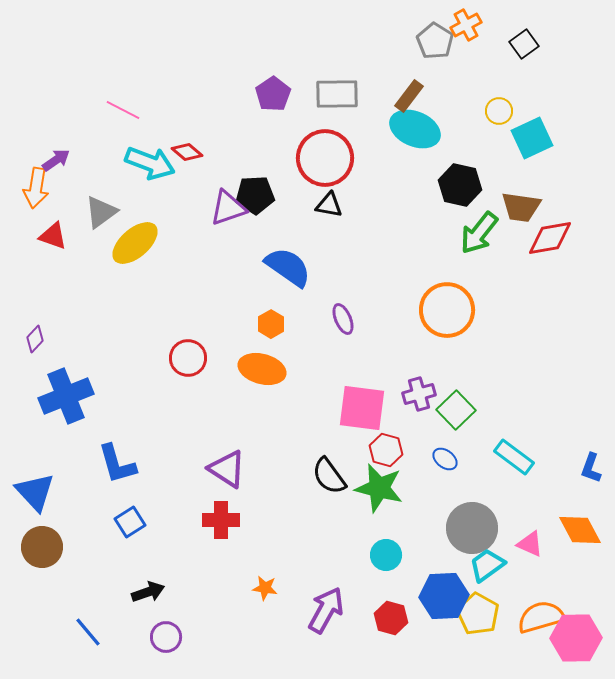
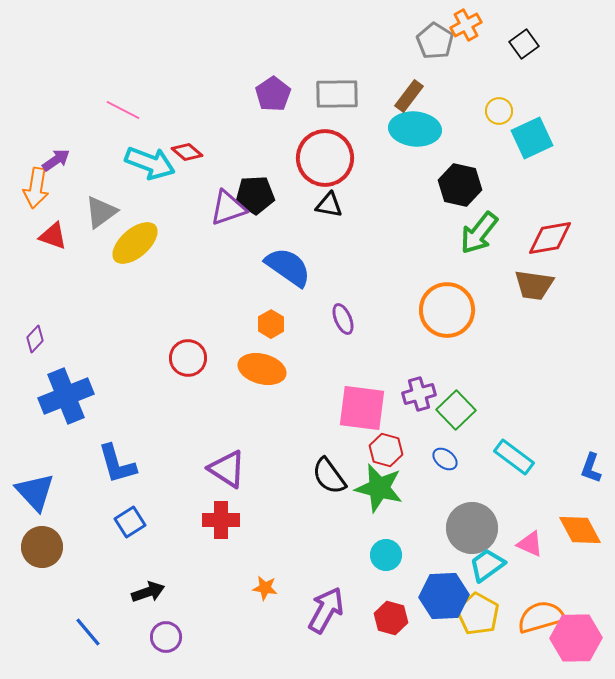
cyan ellipse at (415, 129): rotated 18 degrees counterclockwise
brown trapezoid at (521, 207): moved 13 px right, 78 px down
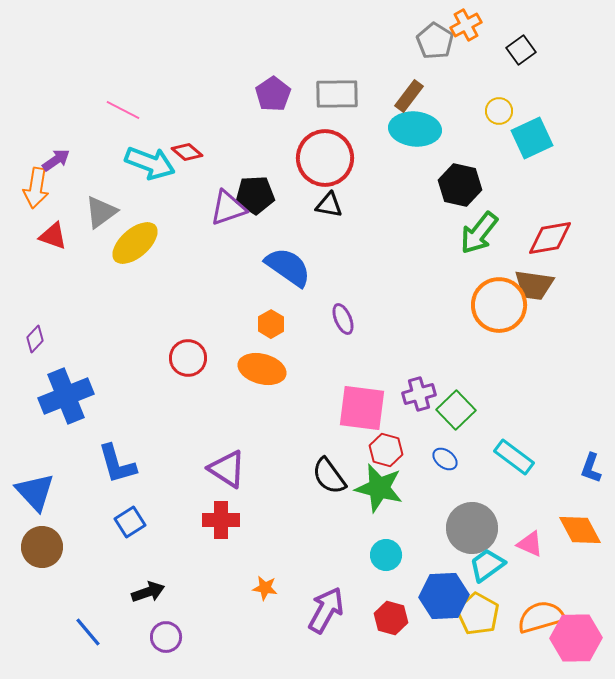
black square at (524, 44): moved 3 px left, 6 px down
orange circle at (447, 310): moved 52 px right, 5 px up
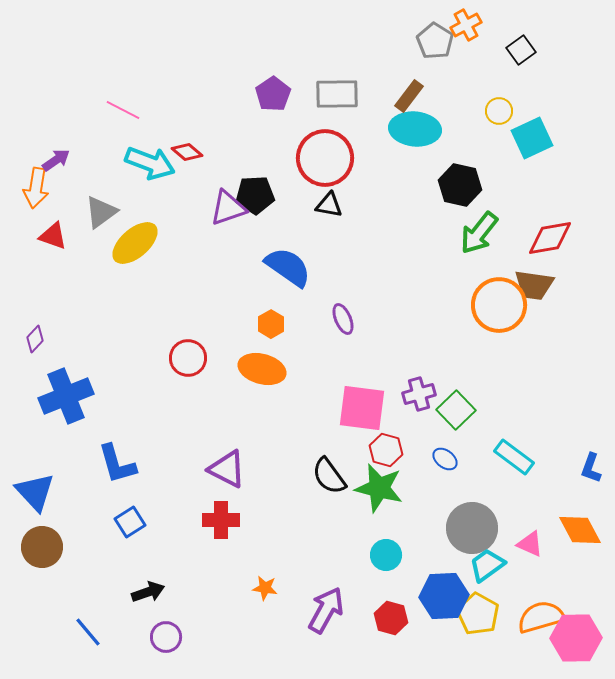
purple triangle at (227, 469): rotated 6 degrees counterclockwise
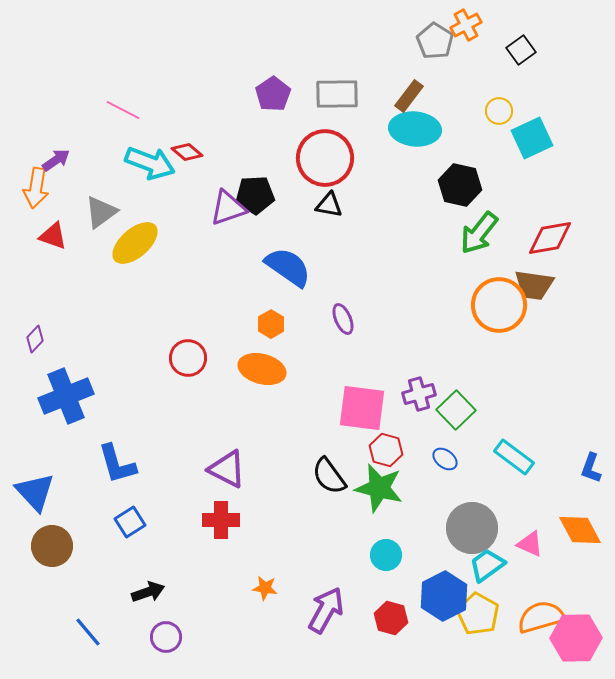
brown circle at (42, 547): moved 10 px right, 1 px up
blue hexagon at (444, 596): rotated 24 degrees counterclockwise
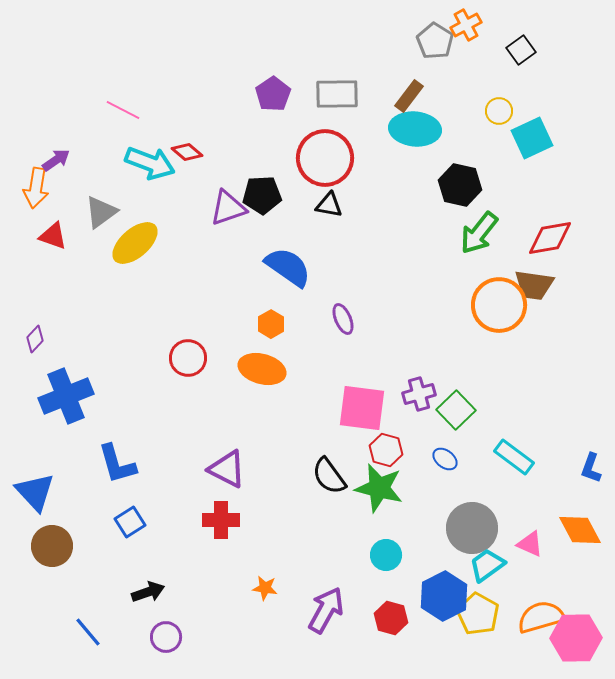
black pentagon at (255, 195): moved 7 px right
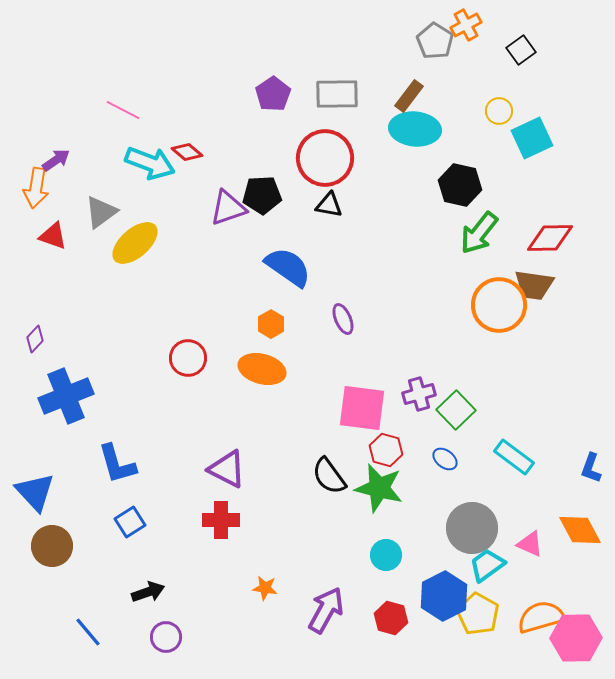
red diamond at (550, 238): rotated 9 degrees clockwise
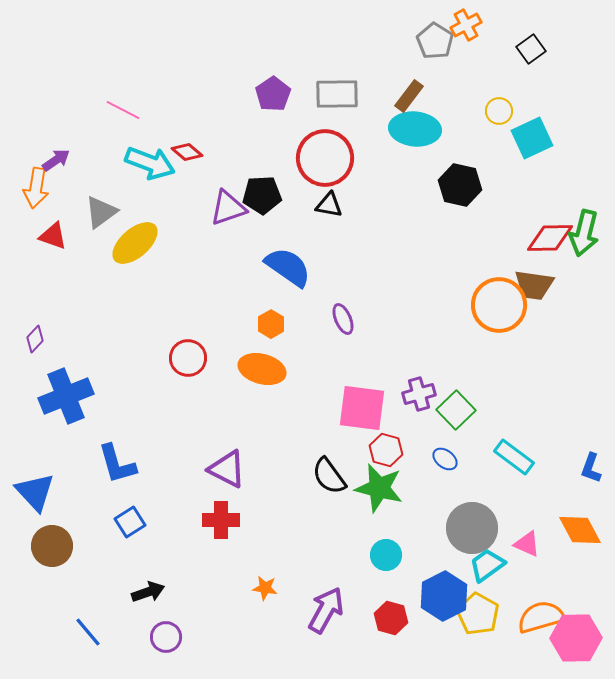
black square at (521, 50): moved 10 px right, 1 px up
green arrow at (479, 233): moved 105 px right; rotated 24 degrees counterclockwise
pink triangle at (530, 544): moved 3 px left
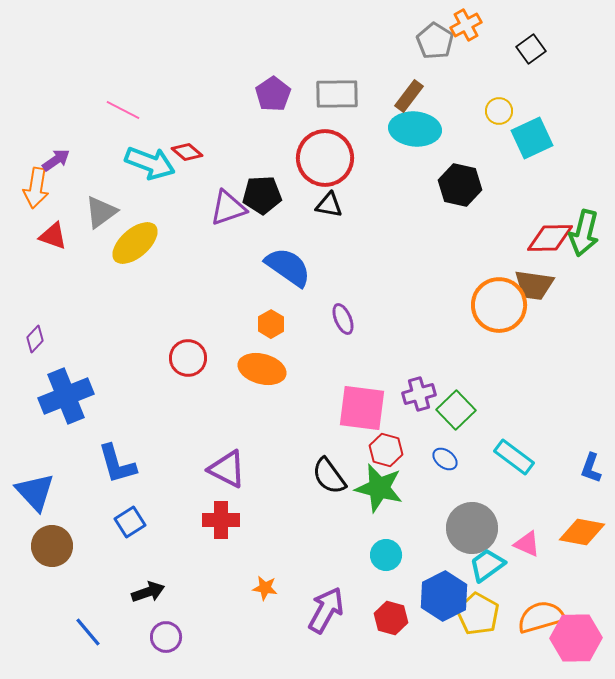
orange diamond at (580, 530): moved 2 px right, 2 px down; rotated 51 degrees counterclockwise
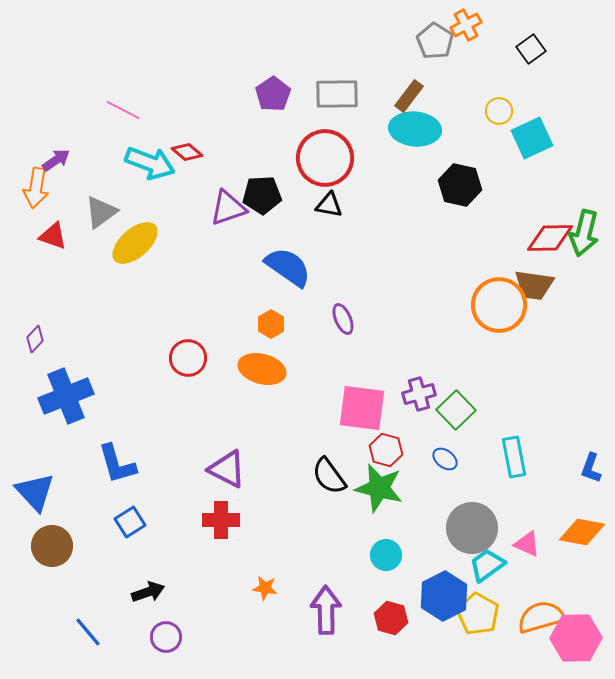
cyan rectangle at (514, 457): rotated 42 degrees clockwise
purple arrow at (326, 610): rotated 30 degrees counterclockwise
